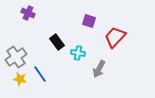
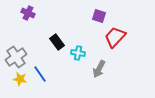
purple square: moved 10 px right, 5 px up
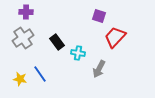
purple cross: moved 2 px left, 1 px up; rotated 24 degrees counterclockwise
gray cross: moved 7 px right, 19 px up
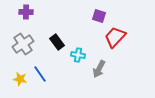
gray cross: moved 6 px down
cyan cross: moved 2 px down
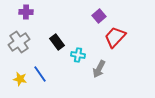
purple square: rotated 32 degrees clockwise
gray cross: moved 4 px left, 2 px up
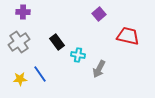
purple cross: moved 3 px left
purple square: moved 2 px up
red trapezoid: moved 13 px right, 1 px up; rotated 60 degrees clockwise
yellow star: rotated 16 degrees counterclockwise
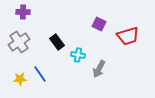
purple square: moved 10 px down; rotated 24 degrees counterclockwise
red trapezoid: rotated 150 degrees clockwise
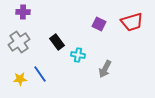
red trapezoid: moved 4 px right, 14 px up
gray arrow: moved 6 px right
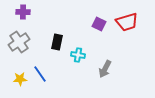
red trapezoid: moved 5 px left
black rectangle: rotated 49 degrees clockwise
